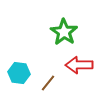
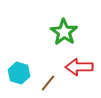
red arrow: moved 2 px down
cyan hexagon: rotated 10 degrees clockwise
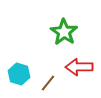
cyan hexagon: moved 1 px down
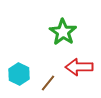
green star: moved 1 px left
cyan hexagon: rotated 10 degrees clockwise
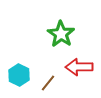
green star: moved 2 px left, 2 px down
cyan hexagon: moved 1 px down
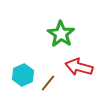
red arrow: rotated 16 degrees clockwise
cyan hexagon: moved 4 px right; rotated 10 degrees clockwise
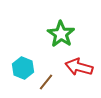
cyan hexagon: moved 7 px up; rotated 15 degrees counterclockwise
brown line: moved 2 px left, 1 px up
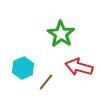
cyan hexagon: rotated 15 degrees clockwise
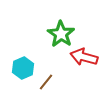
red arrow: moved 5 px right, 10 px up
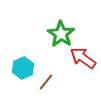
red arrow: moved 1 px left, 1 px down; rotated 20 degrees clockwise
